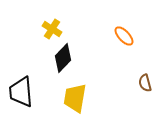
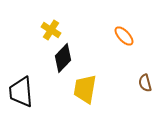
yellow cross: moved 1 px left, 1 px down
yellow trapezoid: moved 10 px right, 9 px up
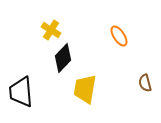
orange ellipse: moved 5 px left; rotated 10 degrees clockwise
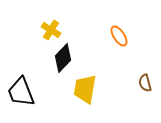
black trapezoid: rotated 16 degrees counterclockwise
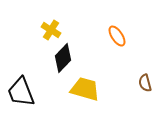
orange ellipse: moved 2 px left
yellow trapezoid: rotated 96 degrees clockwise
